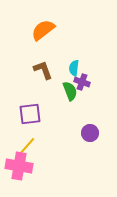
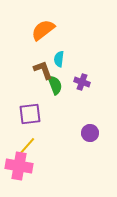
cyan semicircle: moved 15 px left, 9 px up
green semicircle: moved 15 px left, 6 px up
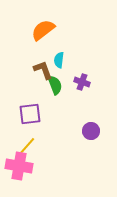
cyan semicircle: moved 1 px down
purple circle: moved 1 px right, 2 px up
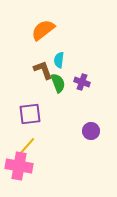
green semicircle: moved 3 px right, 2 px up
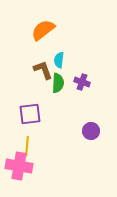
green semicircle: rotated 24 degrees clockwise
yellow line: rotated 36 degrees counterclockwise
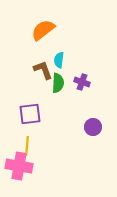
purple circle: moved 2 px right, 4 px up
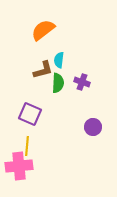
brown L-shape: rotated 95 degrees clockwise
purple square: rotated 30 degrees clockwise
pink cross: rotated 16 degrees counterclockwise
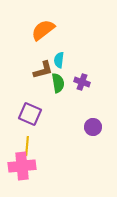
green semicircle: rotated 12 degrees counterclockwise
pink cross: moved 3 px right
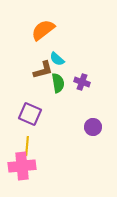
cyan semicircle: moved 2 px left, 1 px up; rotated 56 degrees counterclockwise
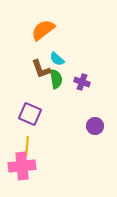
brown L-shape: moved 2 px left, 1 px up; rotated 85 degrees clockwise
green semicircle: moved 2 px left, 4 px up
purple circle: moved 2 px right, 1 px up
